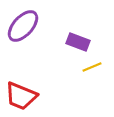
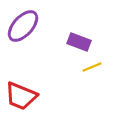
purple rectangle: moved 1 px right
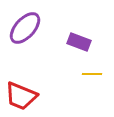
purple ellipse: moved 2 px right, 2 px down
yellow line: moved 7 px down; rotated 24 degrees clockwise
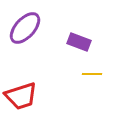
red trapezoid: rotated 40 degrees counterclockwise
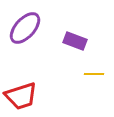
purple rectangle: moved 4 px left, 1 px up
yellow line: moved 2 px right
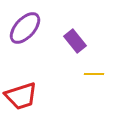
purple rectangle: rotated 30 degrees clockwise
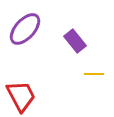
purple ellipse: moved 1 px down
red trapezoid: rotated 100 degrees counterclockwise
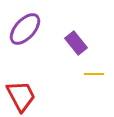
purple rectangle: moved 1 px right, 2 px down
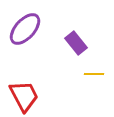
red trapezoid: moved 3 px right
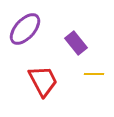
red trapezoid: moved 19 px right, 15 px up
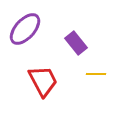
yellow line: moved 2 px right
